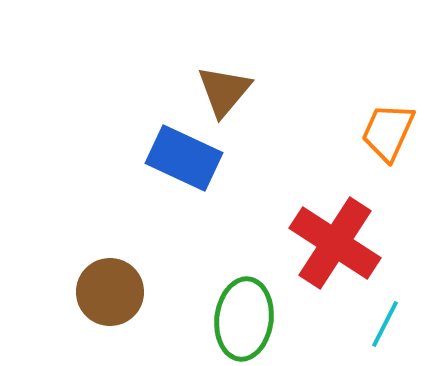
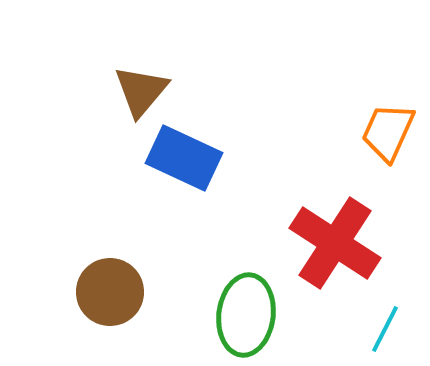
brown triangle: moved 83 px left
green ellipse: moved 2 px right, 4 px up
cyan line: moved 5 px down
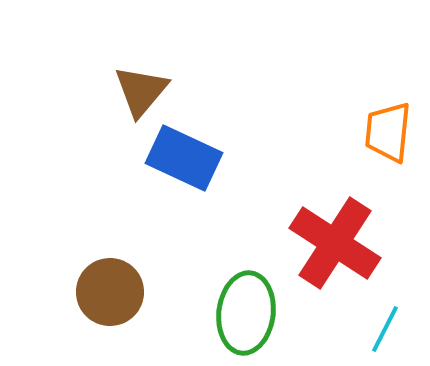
orange trapezoid: rotated 18 degrees counterclockwise
green ellipse: moved 2 px up
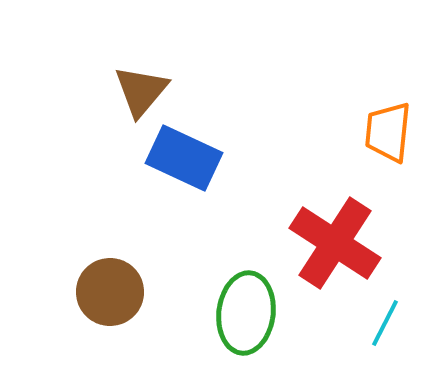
cyan line: moved 6 px up
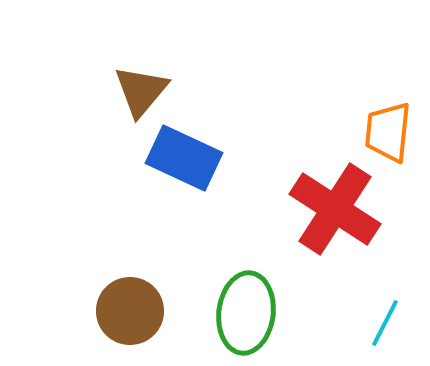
red cross: moved 34 px up
brown circle: moved 20 px right, 19 px down
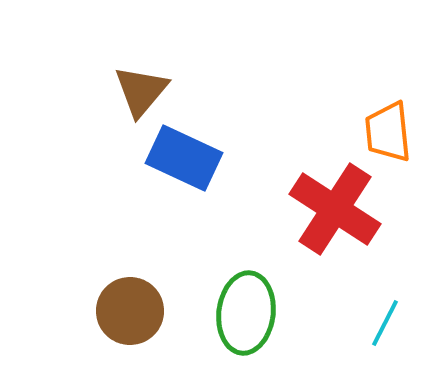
orange trapezoid: rotated 12 degrees counterclockwise
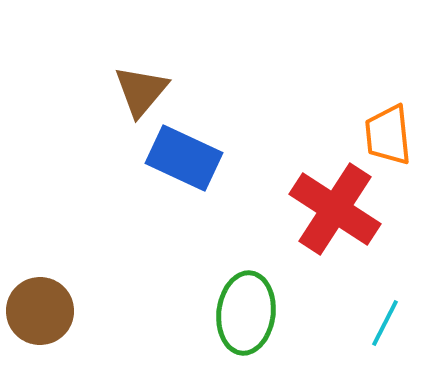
orange trapezoid: moved 3 px down
brown circle: moved 90 px left
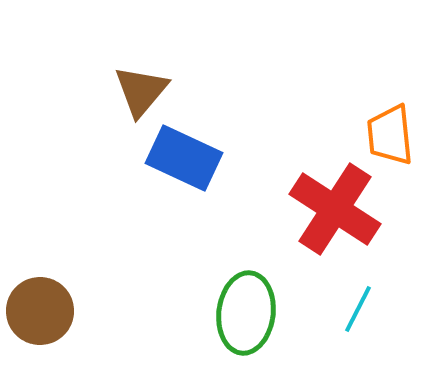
orange trapezoid: moved 2 px right
cyan line: moved 27 px left, 14 px up
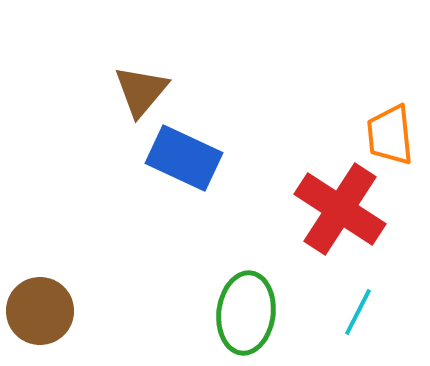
red cross: moved 5 px right
cyan line: moved 3 px down
